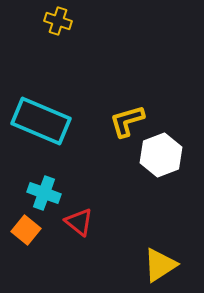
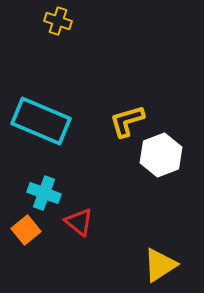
orange square: rotated 12 degrees clockwise
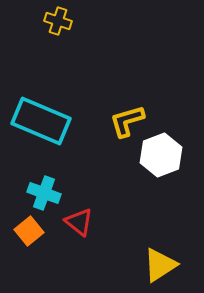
orange square: moved 3 px right, 1 px down
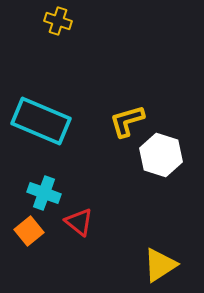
white hexagon: rotated 21 degrees counterclockwise
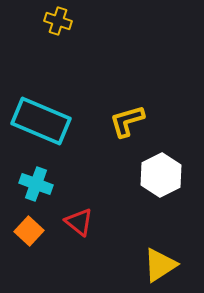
white hexagon: moved 20 px down; rotated 15 degrees clockwise
cyan cross: moved 8 px left, 9 px up
orange square: rotated 8 degrees counterclockwise
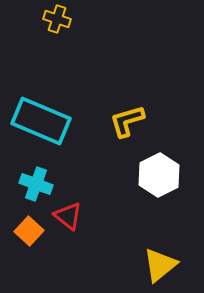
yellow cross: moved 1 px left, 2 px up
white hexagon: moved 2 px left
red triangle: moved 11 px left, 6 px up
yellow triangle: rotated 6 degrees counterclockwise
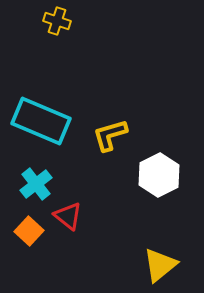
yellow cross: moved 2 px down
yellow L-shape: moved 17 px left, 14 px down
cyan cross: rotated 32 degrees clockwise
